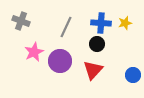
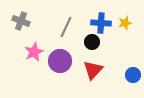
black circle: moved 5 px left, 2 px up
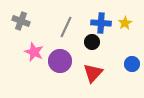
yellow star: rotated 16 degrees counterclockwise
pink star: rotated 24 degrees counterclockwise
red triangle: moved 3 px down
blue circle: moved 1 px left, 11 px up
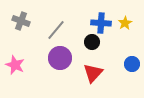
gray line: moved 10 px left, 3 px down; rotated 15 degrees clockwise
pink star: moved 19 px left, 13 px down
purple circle: moved 3 px up
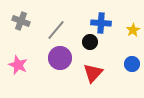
yellow star: moved 8 px right, 7 px down
black circle: moved 2 px left
pink star: moved 3 px right
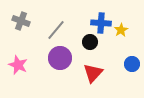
yellow star: moved 12 px left
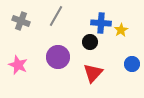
gray line: moved 14 px up; rotated 10 degrees counterclockwise
purple circle: moved 2 px left, 1 px up
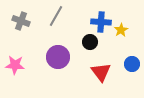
blue cross: moved 1 px up
pink star: moved 3 px left; rotated 18 degrees counterclockwise
red triangle: moved 8 px right, 1 px up; rotated 20 degrees counterclockwise
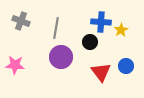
gray line: moved 12 px down; rotated 20 degrees counterclockwise
purple circle: moved 3 px right
blue circle: moved 6 px left, 2 px down
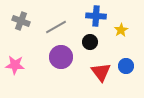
blue cross: moved 5 px left, 6 px up
gray line: moved 1 px up; rotated 50 degrees clockwise
